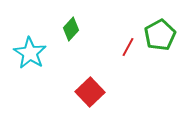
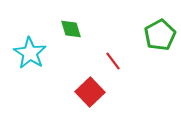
green diamond: rotated 60 degrees counterclockwise
red line: moved 15 px left, 14 px down; rotated 66 degrees counterclockwise
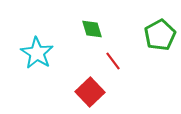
green diamond: moved 21 px right
cyan star: moved 7 px right
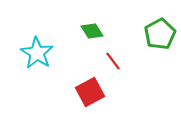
green diamond: moved 2 px down; rotated 15 degrees counterclockwise
green pentagon: moved 1 px up
red square: rotated 16 degrees clockwise
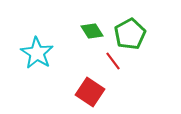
green pentagon: moved 30 px left
red square: rotated 28 degrees counterclockwise
